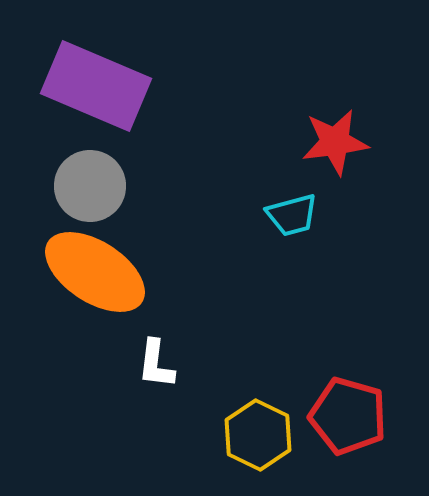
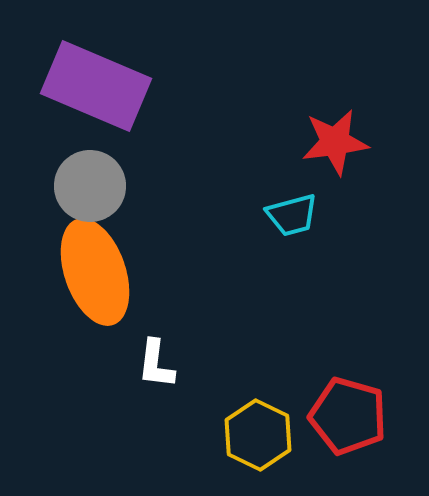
orange ellipse: rotated 38 degrees clockwise
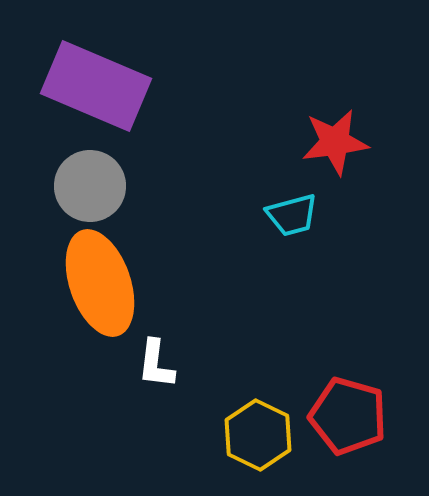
orange ellipse: moved 5 px right, 11 px down
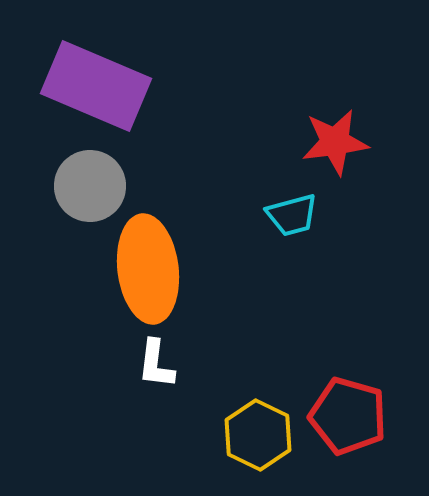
orange ellipse: moved 48 px right, 14 px up; rotated 12 degrees clockwise
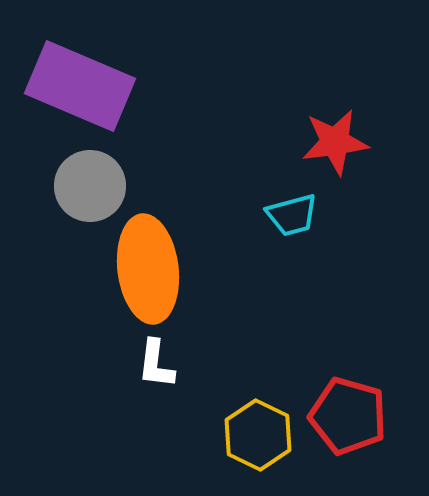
purple rectangle: moved 16 px left
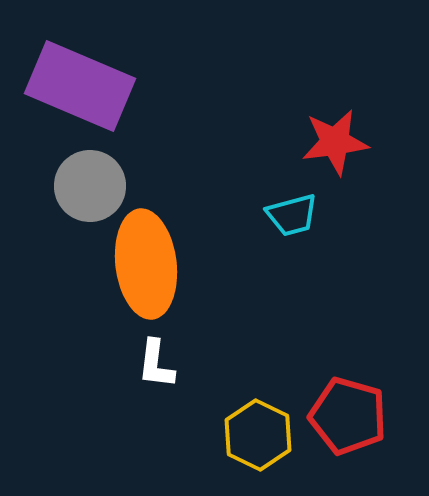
orange ellipse: moved 2 px left, 5 px up
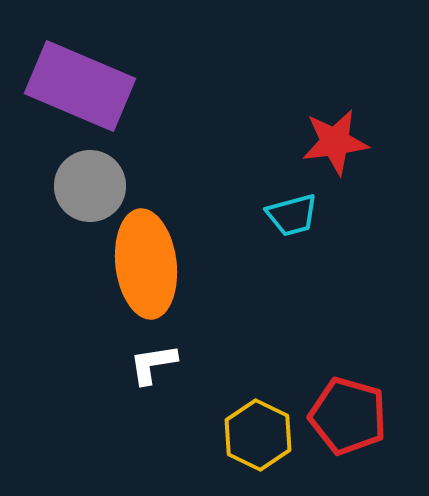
white L-shape: moved 3 px left; rotated 74 degrees clockwise
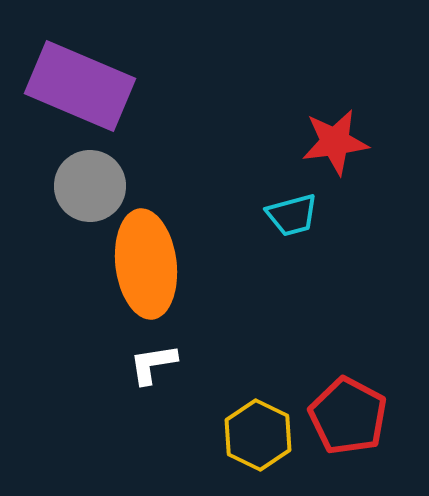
red pentagon: rotated 12 degrees clockwise
